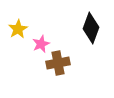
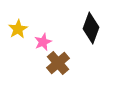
pink star: moved 2 px right, 2 px up
brown cross: rotated 30 degrees counterclockwise
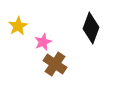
yellow star: moved 3 px up
brown cross: moved 3 px left, 1 px down; rotated 15 degrees counterclockwise
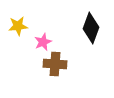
yellow star: rotated 24 degrees clockwise
brown cross: rotated 30 degrees counterclockwise
